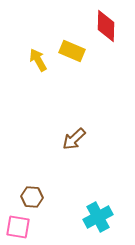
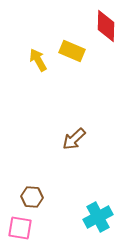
pink square: moved 2 px right, 1 px down
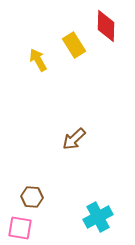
yellow rectangle: moved 2 px right, 6 px up; rotated 35 degrees clockwise
